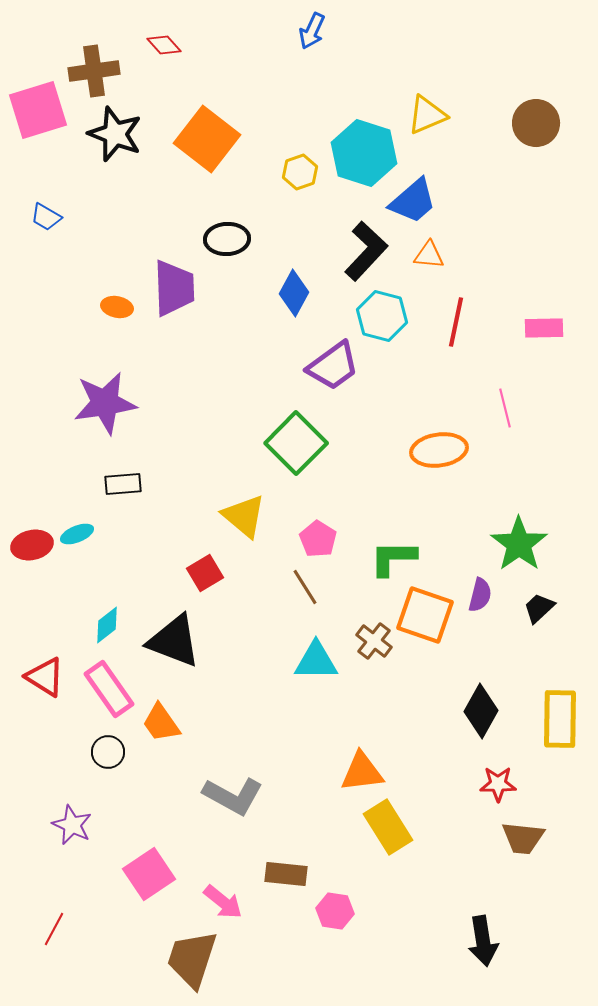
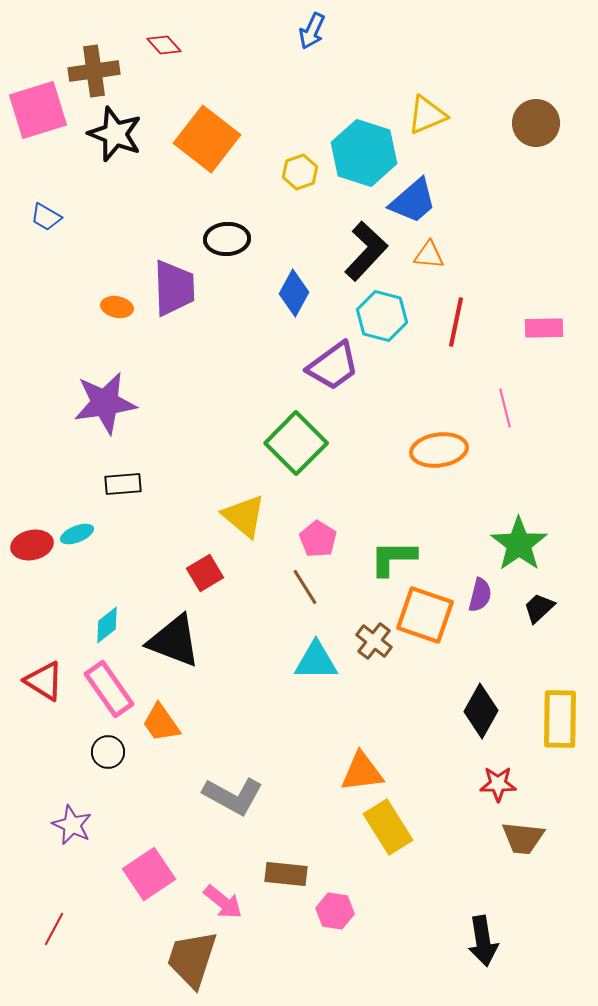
red triangle at (45, 677): moved 1 px left, 4 px down
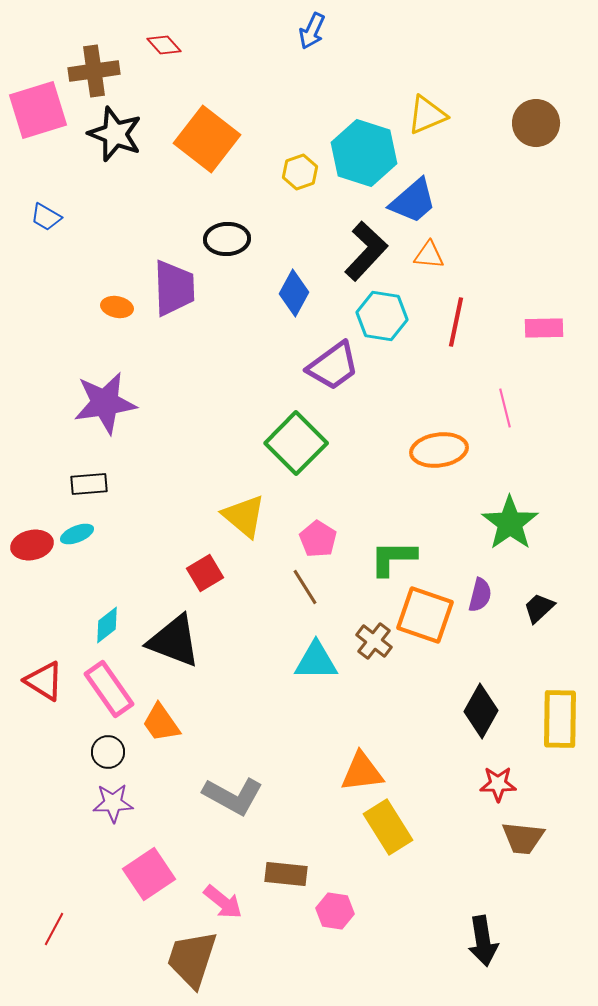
cyan hexagon at (382, 316): rotated 6 degrees counterclockwise
black rectangle at (123, 484): moved 34 px left
green star at (519, 544): moved 9 px left, 21 px up
purple star at (72, 825): moved 41 px right, 22 px up; rotated 27 degrees counterclockwise
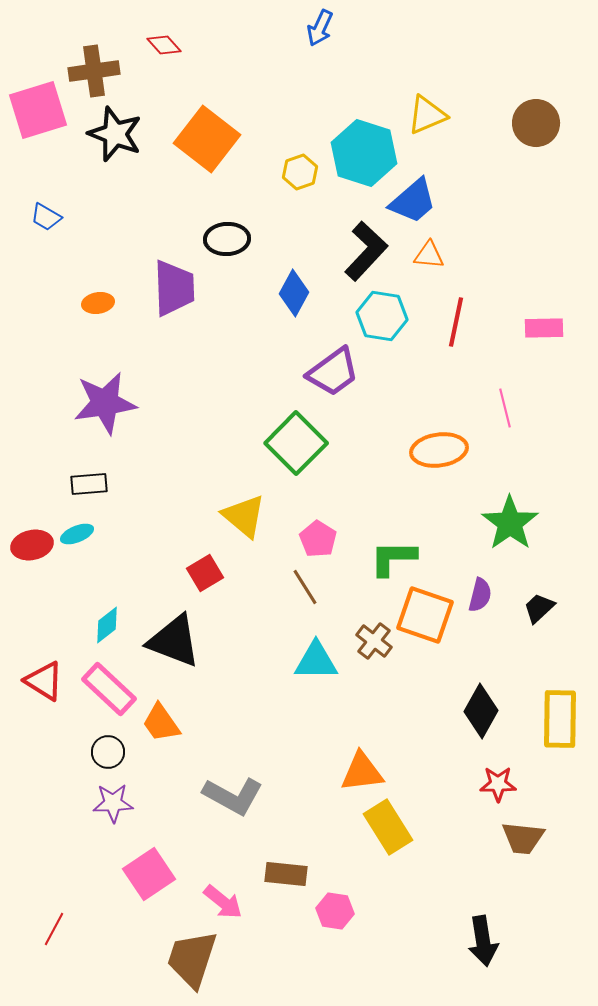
blue arrow at (312, 31): moved 8 px right, 3 px up
orange ellipse at (117, 307): moved 19 px left, 4 px up; rotated 20 degrees counterclockwise
purple trapezoid at (333, 366): moved 6 px down
pink rectangle at (109, 689): rotated 12 degrees counterclockwise
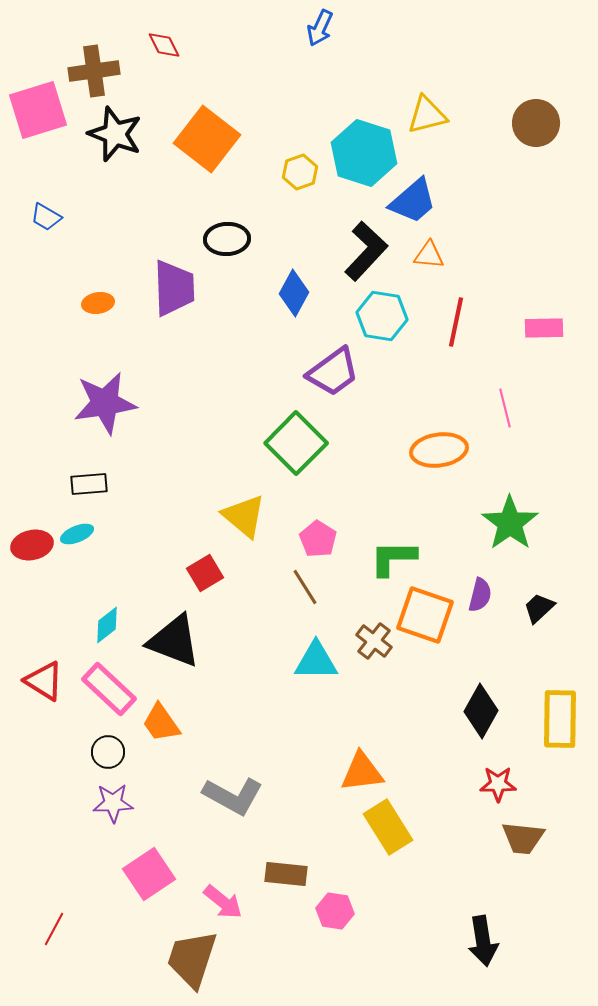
red diamond at (164, 45): rotated 16 degrees clockwise
yellow triangle at (427, 115): rotated 9 degrees clockwise
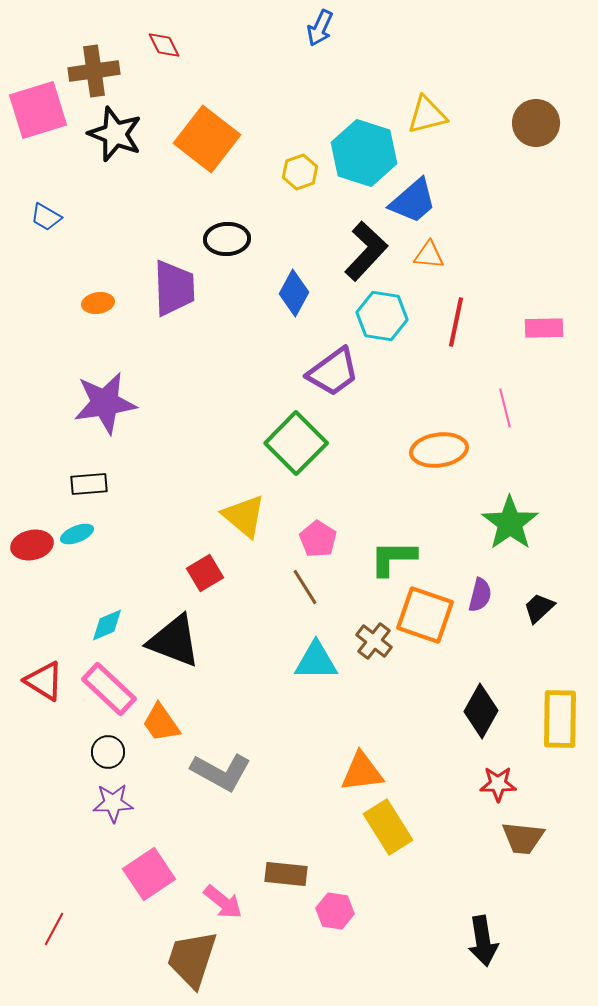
cyan diamond at (107, 625): rotated 15 degrees clockwise
gray L-shape at (233, 796): moved 12 px left, 24 px up
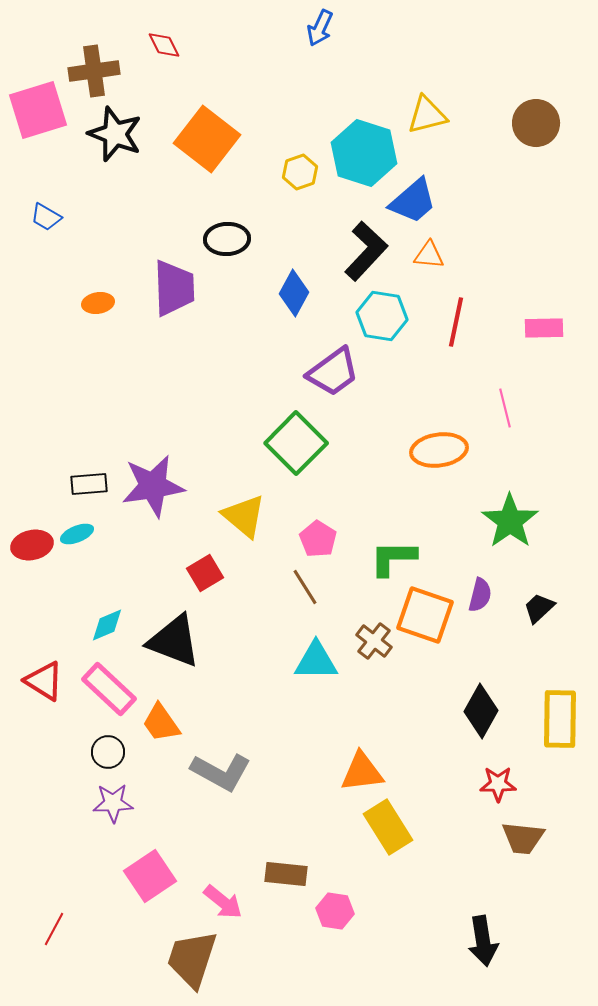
purple star at (105, 403): moved 48 px right, 83 px down
green star at (510, 523): moved 2 px up
pink square at (149, 874): moved 1 px right, 2 px down
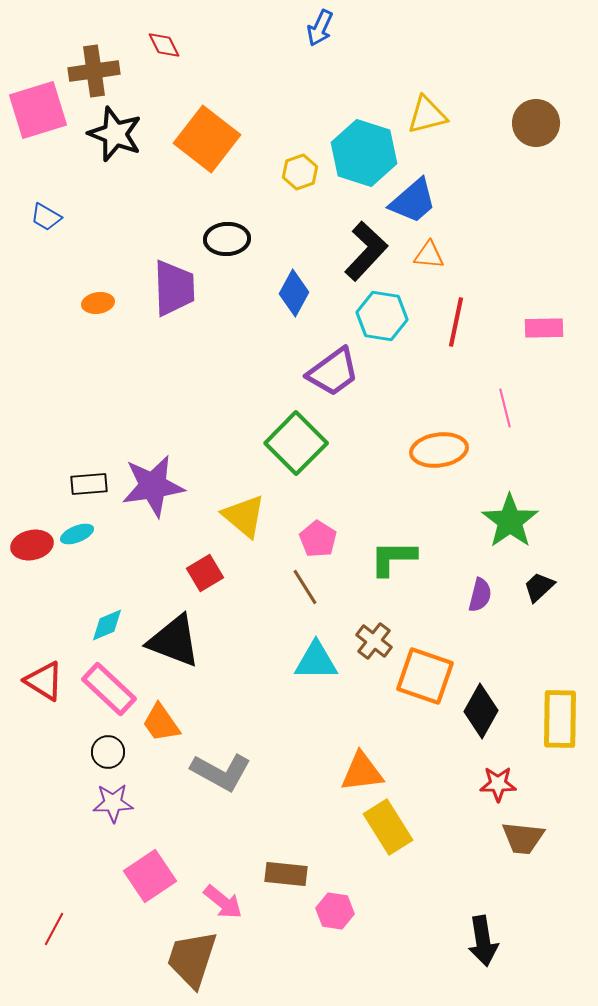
black trapezoid at (539, 608): moved 21 px up
orange square at (425, 615): moved 61 px down
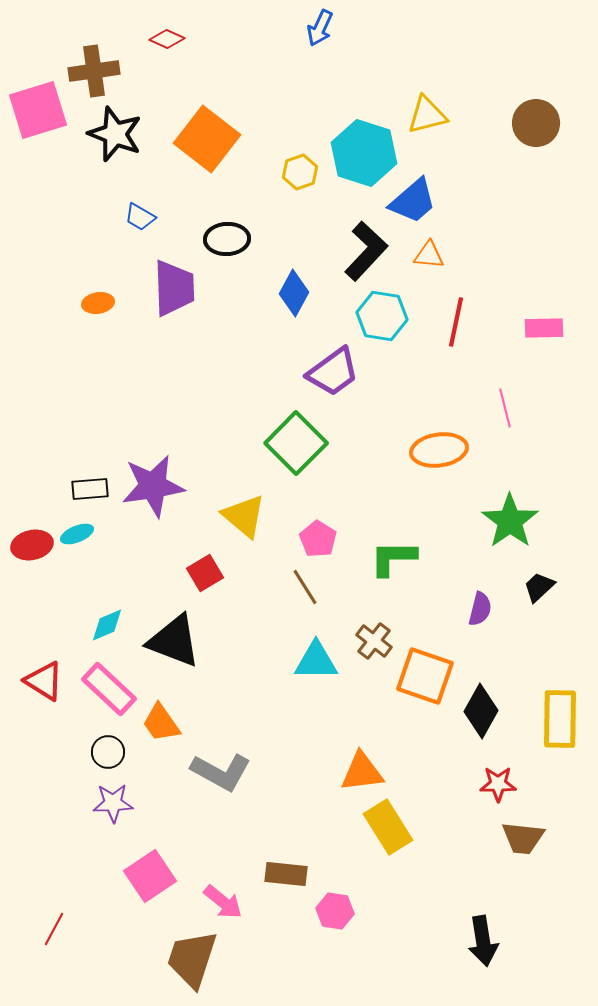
red diamond at (164, 45): moved 3 px right, 6 px up; rotated 40 degrees counterclockwise
blue trapezoid at (46, 217): moved 94 px right
black rectangle at (89, 484): moved 1 px right, 5 px down
purple semicircle at (480, 595): moved 14 px down
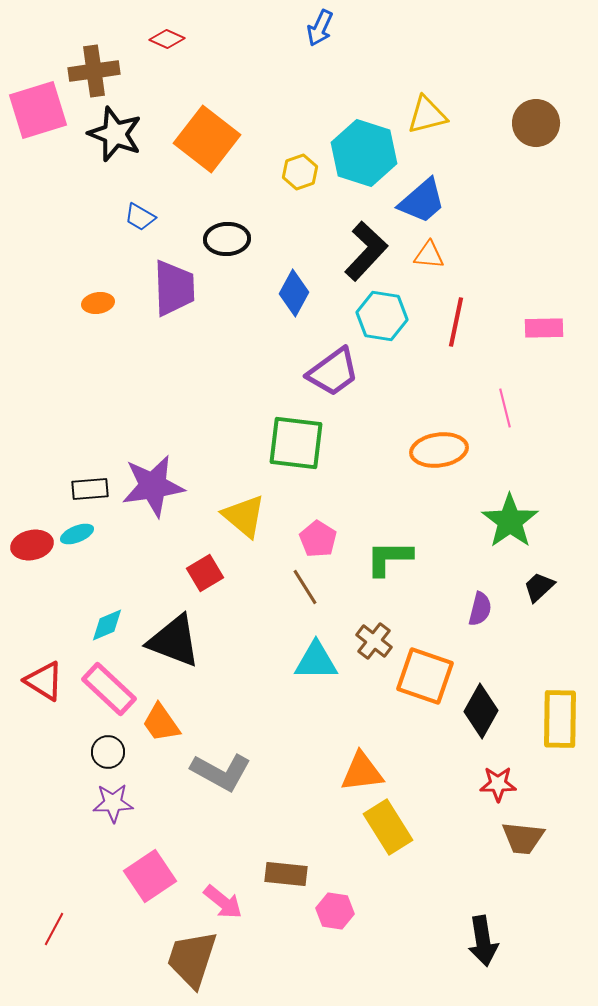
blue trapezoid at (413, 201): moved 9 px right
green square at (296, 443): rotated 38 degrees counterclockwise
green L-shape at (393, 558): moved 4 px left
